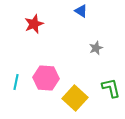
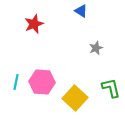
pink hexagon: moved 4 px left, 4 px down
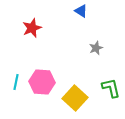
red star: moved 2 px left, 4 px down
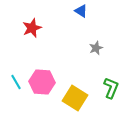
cyan line: rotated 42 degrees counterclockwise
green L-shape: rotated 35 degrees clockwise
yellow square: rotated 10 degrees counterclockwise
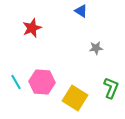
gray star: rotated 16 degrees clockwise
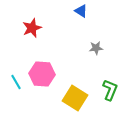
pink hexagon: moved 8 px up
green L-shape: moved 1 px left, 2 px down
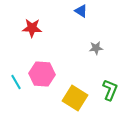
red star: rotated 24 degrees clockwise
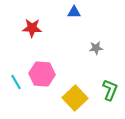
blue triangle: moved 7 px left, 1 px down; rotated 32 degrees counterclockwise
yellow square: rotated 15 degrees clockwise
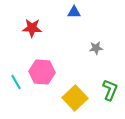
pink hexagon: moved 2 px up
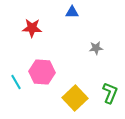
blue triangle: moved 2 px left
green L-shape: moved 3 px down
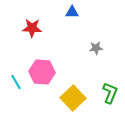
yellow square: moved 2 px left
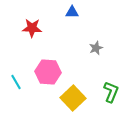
gray star: rotated 16 degrees counterclockwise
pink hexagon: moved 6 px right
green L-shape: moved 1 px right, 1 px up
